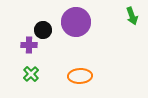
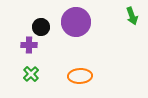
black circle: moved 2 px left, 3 px up
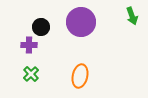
purple circle: moved 5 px right
orange ellipse: rotated 75 degrees counterclockwise
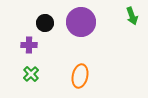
black circle: moved 4 px right, 4 px up
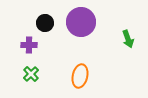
green arrow: moved 4 px left, 23 px down
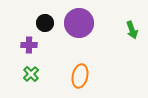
purple circle: moved 2 px left, 1 px down
green arrow: moved 4 px right, 9 px up
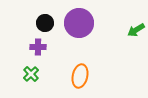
green arrow: moved 4 px right; rotated 78 degrees clockwise
purple cross: moved 9 px right, 2 px down
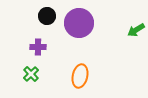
black circle: moved 2 px right, 7 px up
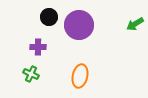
black circle: moved 2 px right, 1 px down
purple circle: moved 2 px down
green arrow: moved 1 px left, 6 px up
green cross: rotated 21 degrees counterclockwise
